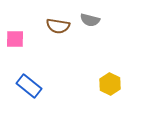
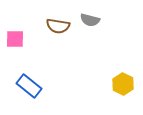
yellow hexagon: moved 13 px right
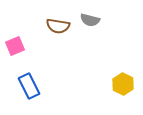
pink square: moved 7 px down; rotated 24 degrees counterclockwise
blue rectangle: rotated 25 degrees clockwise
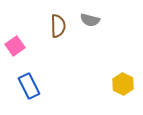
brown semicircle: rotated 100 degrees counterclockwise
pink square: rotated 12 degrees counterclockwise
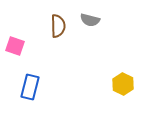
pink square: rotated 36 degrees counterclockwise
blue rectangle: moved 1 px right, 1 px down; rotated 40 degrees clockwise
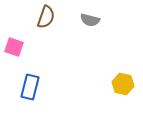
brown semicircle: moved 12 px left, 9 px up; rotated 20 degrees clockwise
pink square: moved 1 px left, 1 px down
yellow hexagon: rotated 15 degrees counterclockwise
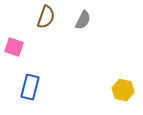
gray semicircle: moved 7 px left; rotated 78 degrees counterclockwise
yellow hexagon: moved 6 px down
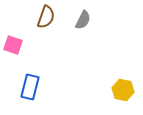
pink square: moved 1 px left, 2 px up
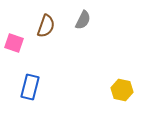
brown semicircle: moved 9 px down
pink square: moved 1 px right, 2 px up
yellow hexagon: moved 1 px left
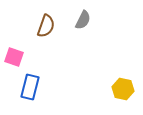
pink square: moved 14 px down
yellow hexagon: moved 1 px right, 1 px up
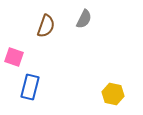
gray semicircle: moved 1 px right, 1 px up
yellow hexagon: moved 10 px left, 5 px down
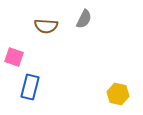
brown semicircle: rotated 75 degrees clockwise
yellow hexagon: moved 5 px right
